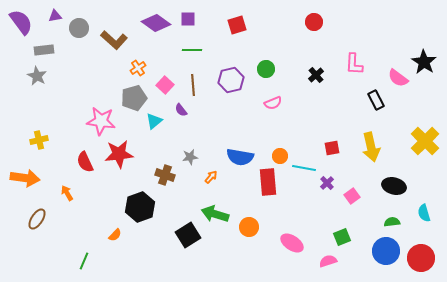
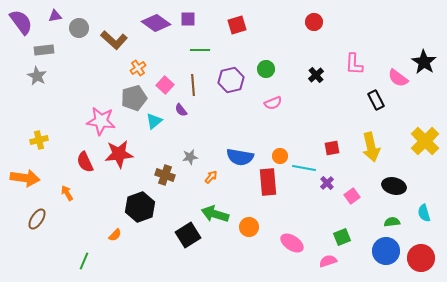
green line at (192, 50): moved 8 px right
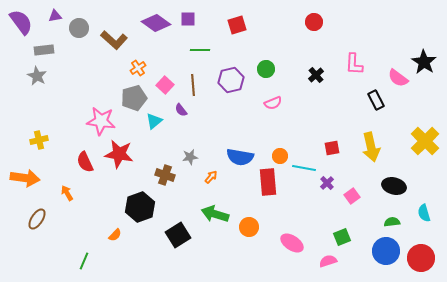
red star at (119, 154): rotated 16 degrees clockwise
black square at (188, 235): moved 10 px left
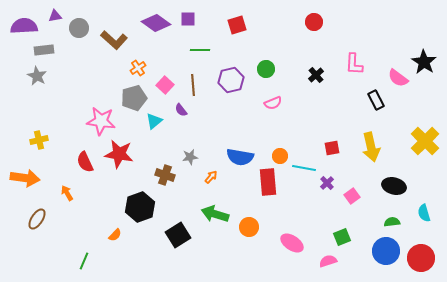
purple semicircle at (21, 22): moved 3 px right, 4 px down; rotated 56 degrees counterclockwise
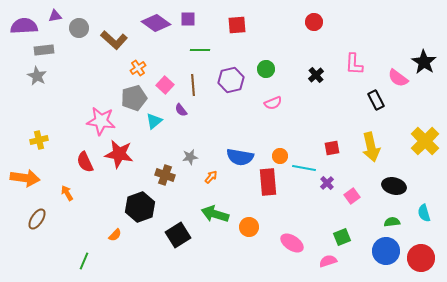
red square at (237, 25): rotated 12 degrees clockwise
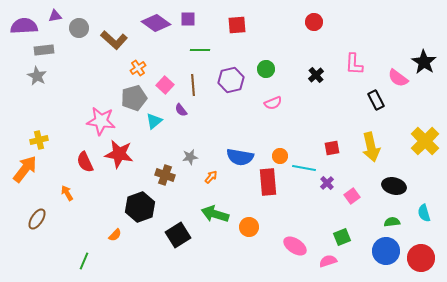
orange arrow at (25, 178): moved 9 px up; rotated 60 degrees counterclockwise
pink ellipse at (292, 243): moved 3 px right, 3 px down
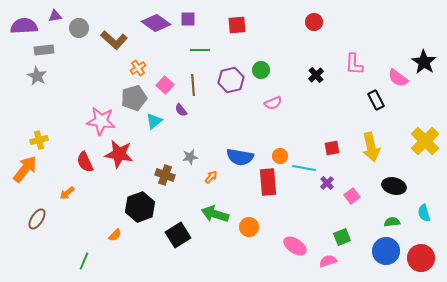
green circle at (266, 69): moved 5 px left, 1 px down
orange arrow at (67, 193): rotated 98 degrees counterclockwise
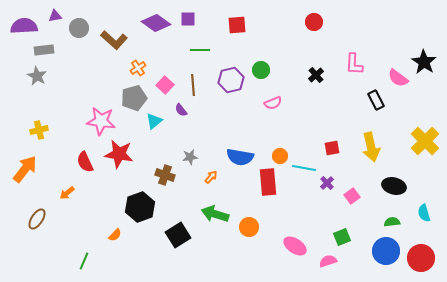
yellow cross at (39, 140): moved 10 px up
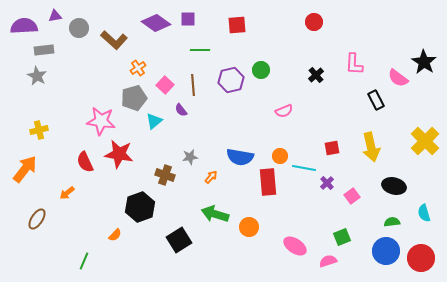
pink semicircle at (273, 103): moved 11 px right, 8 px down
black square at (178, 235): moved 1 px right, 5 px down
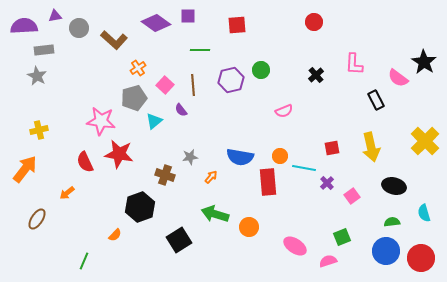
purple square at (188, 19): moved 3 px up
